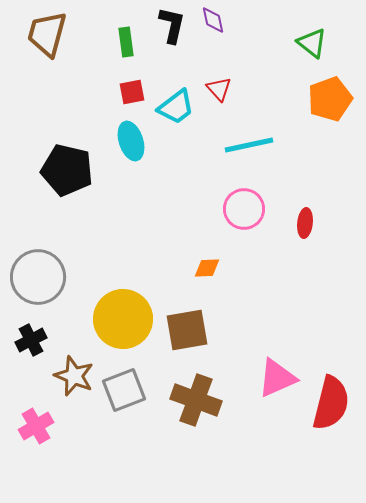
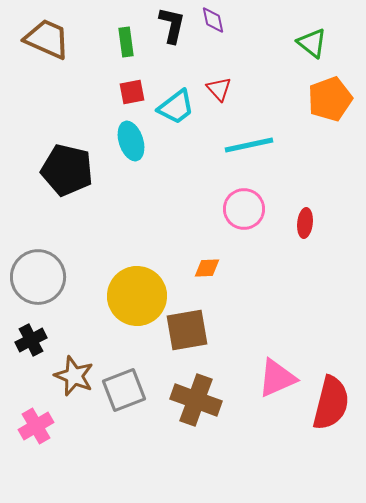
brown trapezoid: moved 5 px down; rotated 99 degrees clockwise
yellow circle: moved 14 px right, 23 px up
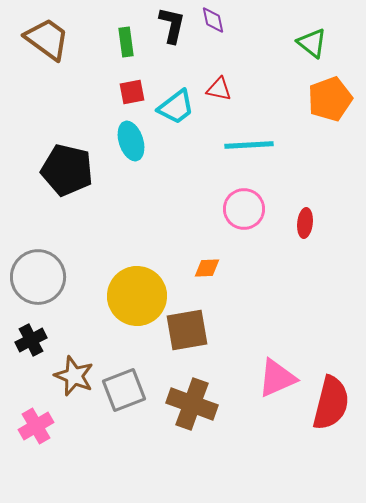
brown trapezoid: rotated 12 degrees clockwise
red triangle: rotated 36 degrees counterclockwise
cyan line: rotated 9 degrees clockwise
brown cross: moved 4 px left, 4 px down
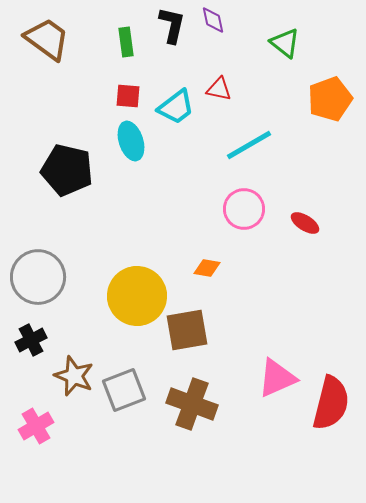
green triangle: moved 27 px left
red square: moved 4 px left, 4 px down; rotated 16 degrees clockwise
cyan line: rotated 27 degrees counterclockwise
red ellipse: rotated 64 degrees counterclockwise
orange diamond: rotated 12 degrees clockwise
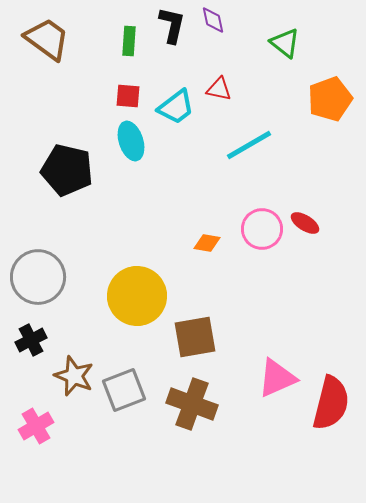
green rectangle: moved 3 px right, 1 px up; rotated 12 degrees clockwise
pink circle: moved 18 px right, 20 px down
orange diamond: moved 25 px up
brown square: moved 8 px right, 7 px down
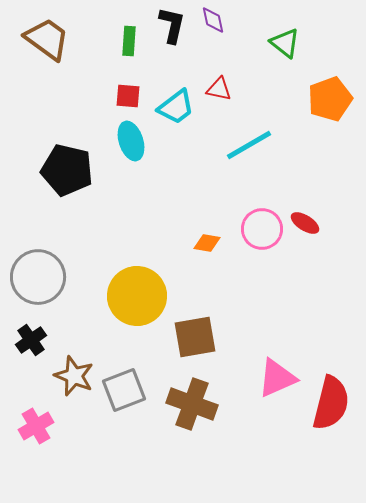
black cross: rotated 8 degrees counterclockwise
